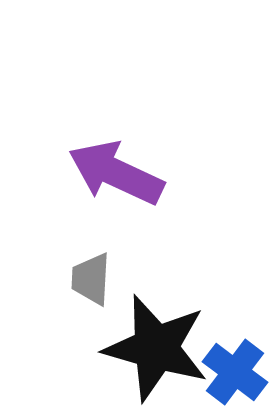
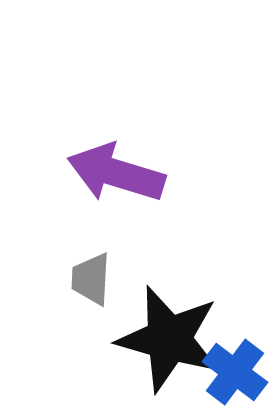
purple arrow: rotated 8 degrees counterclockwise
black star: moved 13 px right, 9 px up
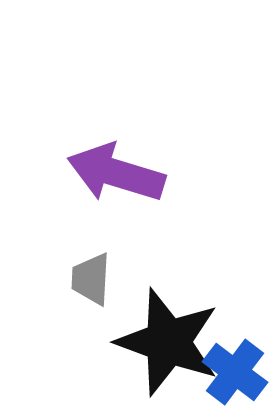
black star: moved 1 px left, 3 px down; rotated 4 degrees clockwise
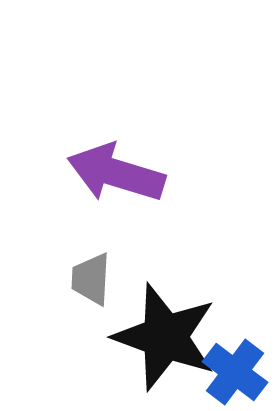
black star: moved 3 px left, 5 px up
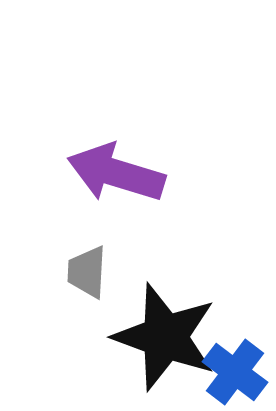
gray trapezoid: moved 4 px left, 7 px up
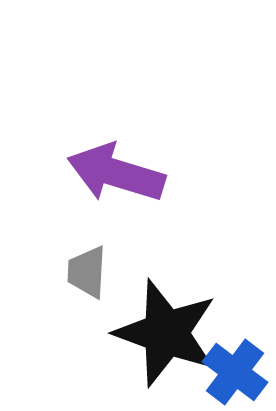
black star: moved 1 px right, 4 px up
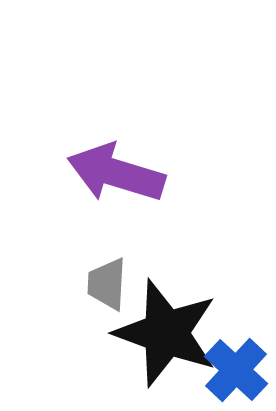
gray trapezoid: moved 20 px right, 12 px down
blue cross: moved 1 px right, 2 px up; rotated 6 degrees clockwise
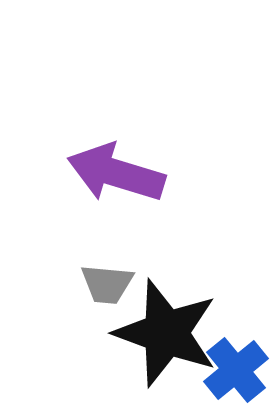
gray trapezoid: rotated 88 degrees counterclockwise
blue cross: rotated 8 degrees clockwise
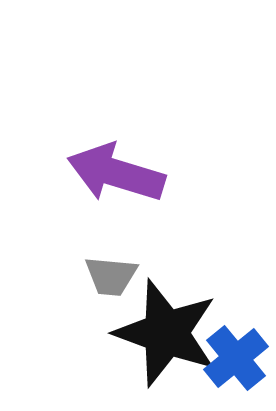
gray trapezoid: moved 4 px right, 8 px up
blue cross: moved 12 px up
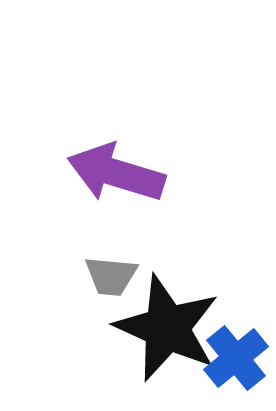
black star: moved 1 px right, 5 px up; rotated 4 degrees clockwise
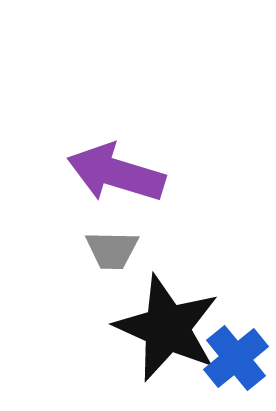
gray trapezoid: moved 1 px right, 26 px up; rotated 4 degrees counterclockwise
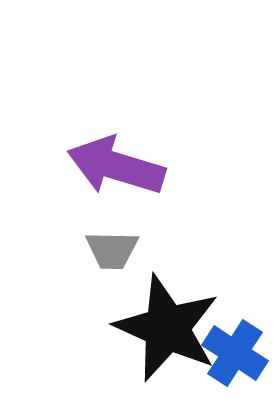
purple arrow: moved 7 px up
blue cross: moved 1 px left, 5 px up; rotated 18 degrees counterclockwise
